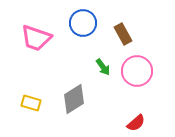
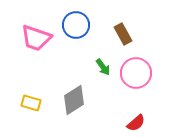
blue circle: moved 7 px left, 2 px down
pink circle: moved 1 px left, 2 px down
gray diamond: moved 1 px down
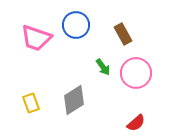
yellow rectangle: rotated 54 degrees clockwise
